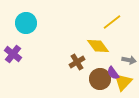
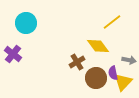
purple semicircle: rotated 24 degrees clockwise
brown circle: moved 4 px left, 1 px up
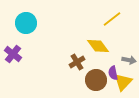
yellow line: moved 3 px up
brown circle: moved 2 px down
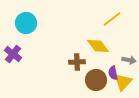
brown cross: rotated 28 degrees clockwise
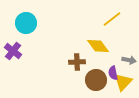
purple cross: moved 3 px up
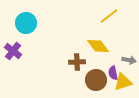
yellow line: moved 3 px left, 3 px up
yellow triangle: rotated 30 degrees clockwise
